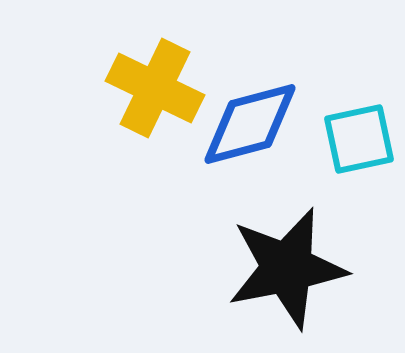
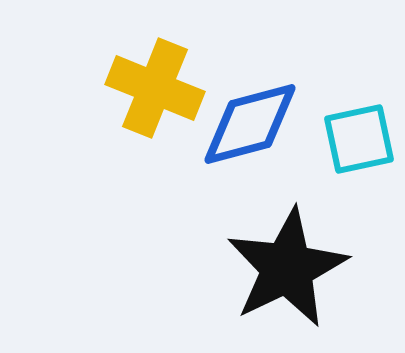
yellow cross: rotated 4 degrees counterclockwise
black star: rotated 15 degrees counterclockwise
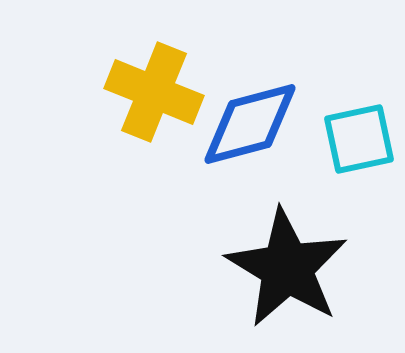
yellow cross: moved 1 px left, 4 px down
black star: rotated 15 degrees counterclockwise
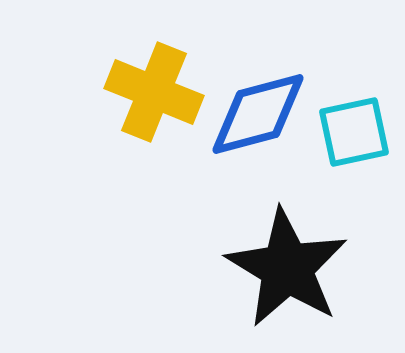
blue diamond: moved 8 px right, 10 px up
cyan square: moved 5 px left, 7 px up
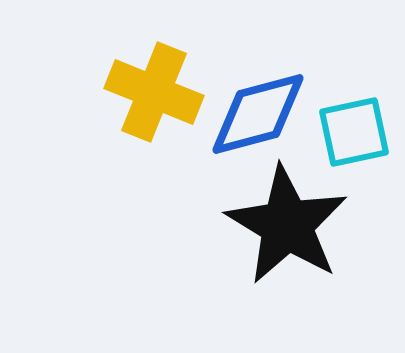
black star: moved 43 px up
